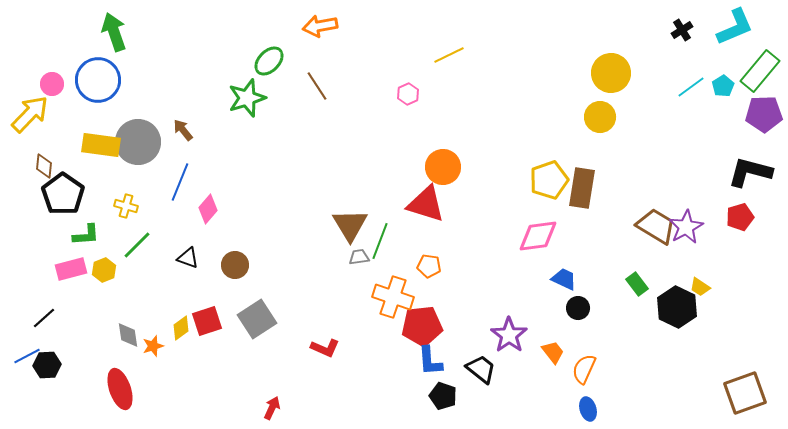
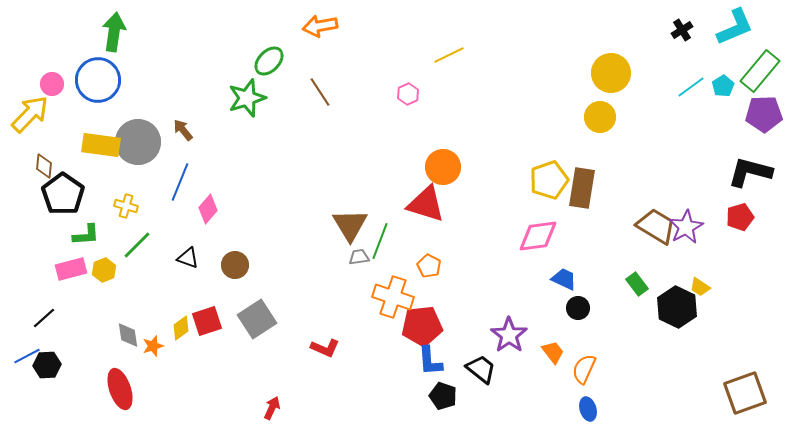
green arrow at (114, 32): rotated 27 degrees clockwise
brown line at (317, 86): moved 3 px right, 6 px down
orange pentagon at (429, 266): rotated 20 degrees clockwise
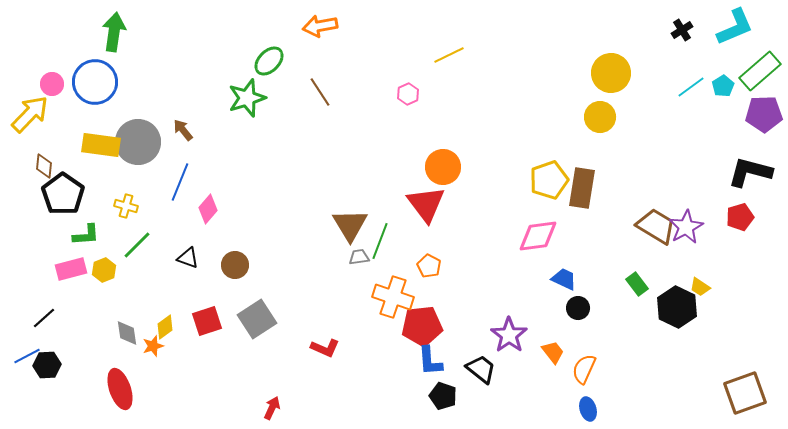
green rectangle at (760, 71): rotated 9 degrees clockwise
blue circle at (98, 80): moved 3 px left, 2 px down
red triangle at (426, 204): rotated 36 degrees clockwise
yellow diamond at (181, 328): moved 16 px left, 1 px up
gray diamond at (128, 335): moved 1 px left, 2 px up
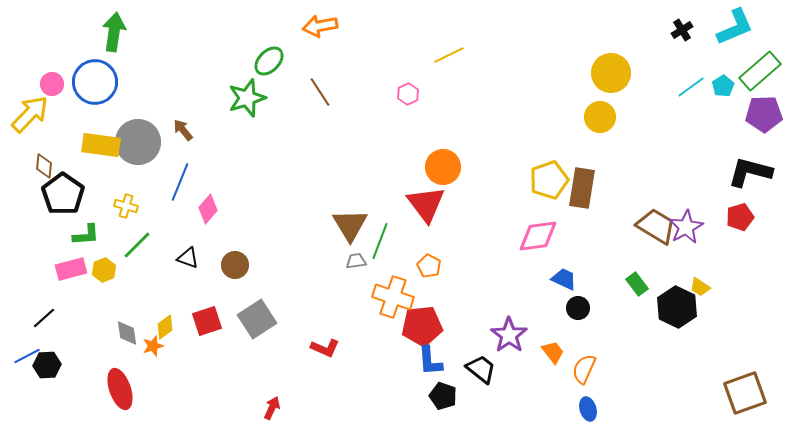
gray trapezoid at (359, 257): moved 3 px left, 4 px down
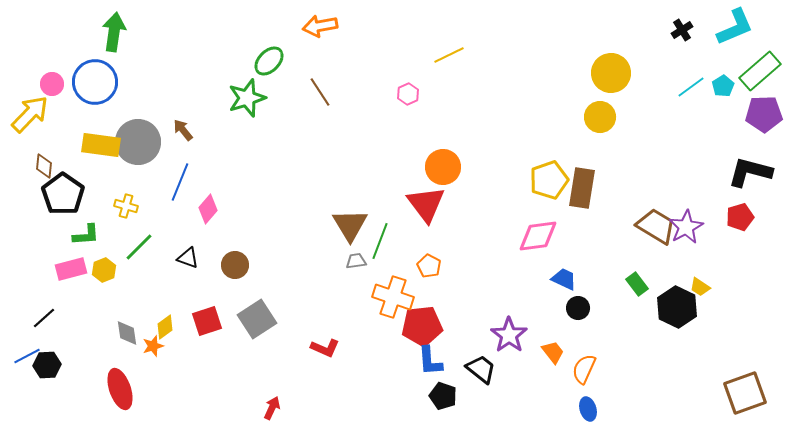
green line at (137, 245): moved 2 px right, 2 px down
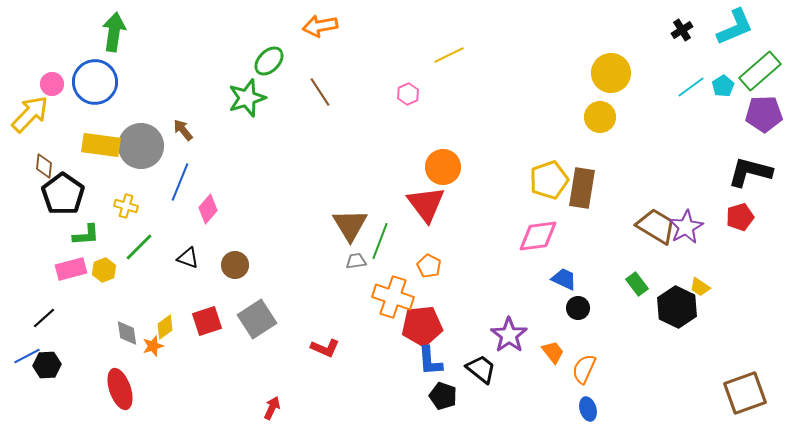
gray circle at (138, 142): moved 3 px right, 4 px down
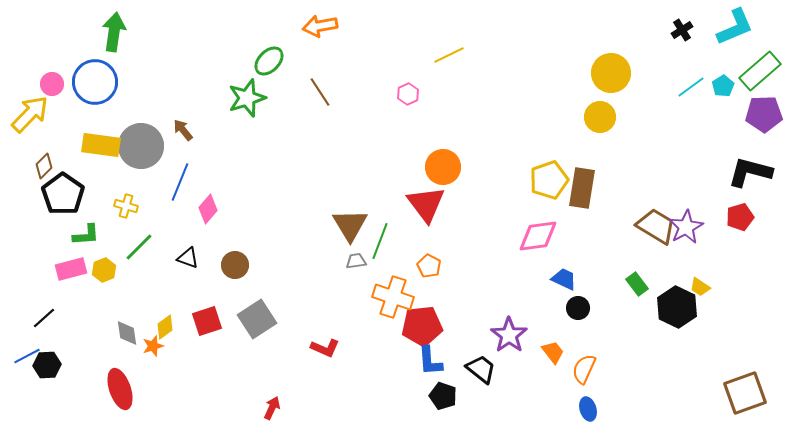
brown diamond at (44, 166): rotated 40 degrees clockwise
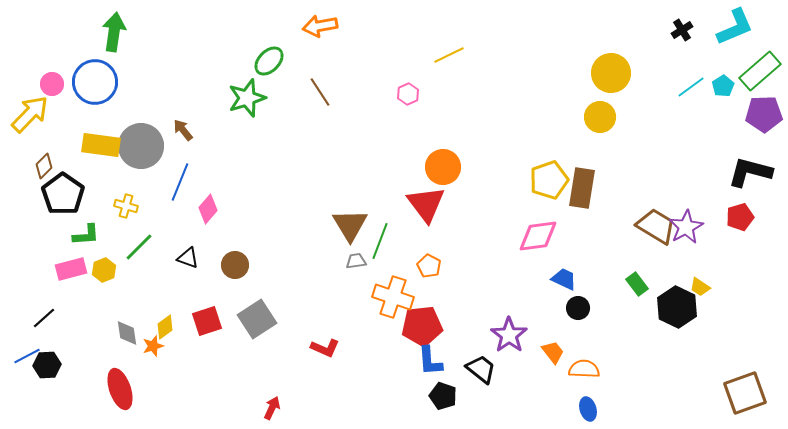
orange semicircle at (584, 369): rotated 68 degrees clockwise
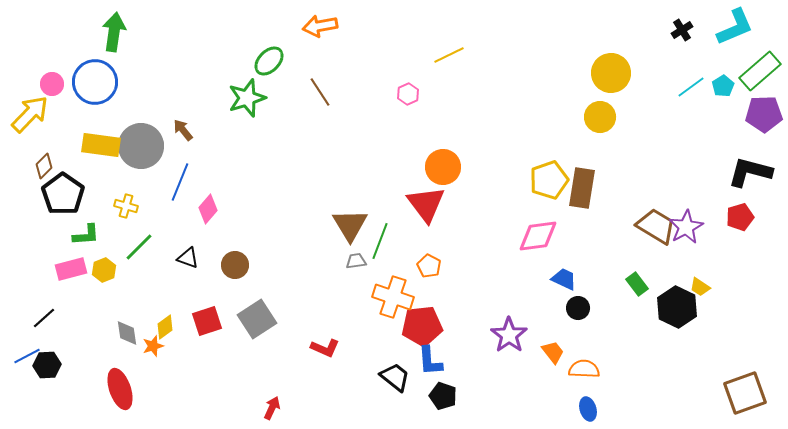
black trapezoid at (481, 369): moved 86 px left, 8 px down
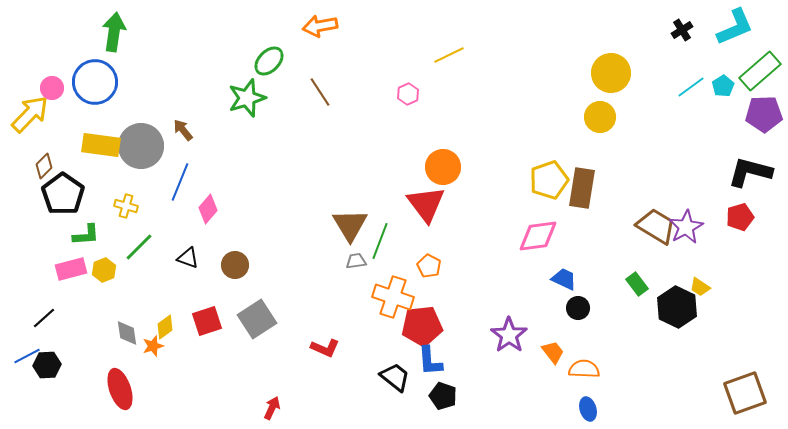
pink circle at (52, 84): moved 4 px down
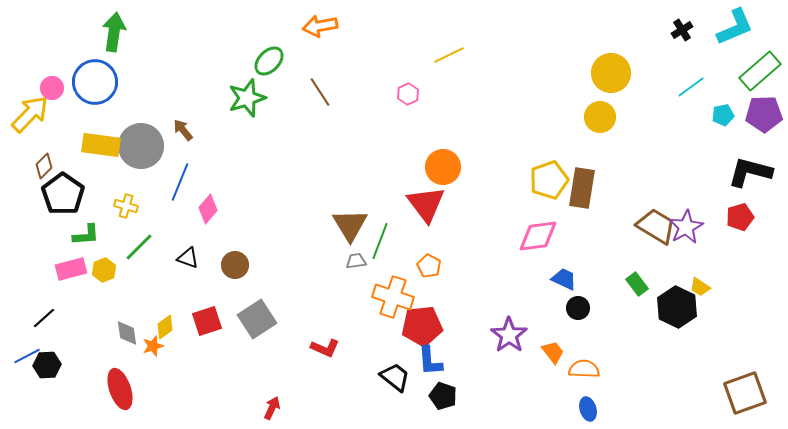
cyan pentagon at (723, 86): moved 29 px down; rotated 20 degrees clockwise
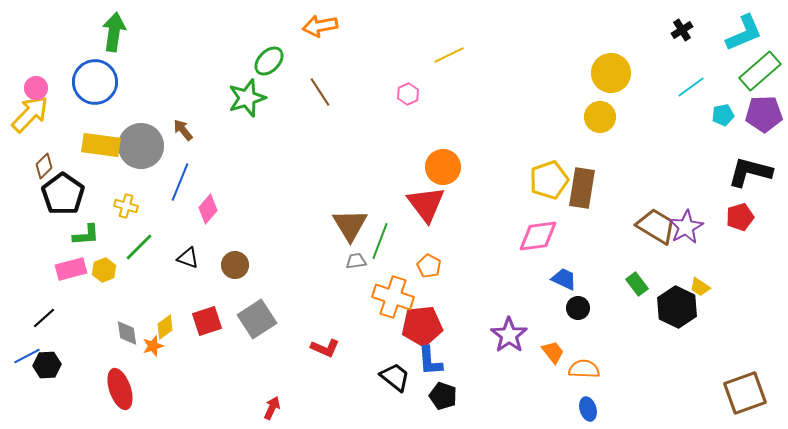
cyan L-shape at (735, 27): moved 9 px right, 6 px down
pink circle at (52, 88): moved 16 px left
